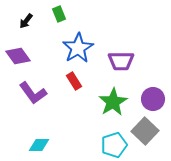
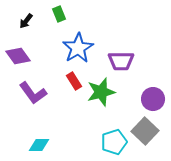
green star: moved 12 px left, 10 px up; rotated 16 degrees clockwise
cyan pentagon: moved 3 px up
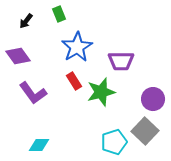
blue star: moved 1 px left, 1 px up
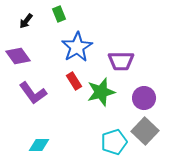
purple circle: moved 9 px left, 1 px up
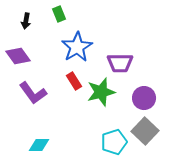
black arrow: rotated 28 degrees counterclockwise
purple trapezoid: moved 1 px left, 2 px down
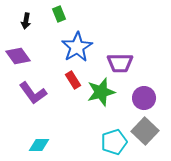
red rectangle: moved 1 px left, 1 px up
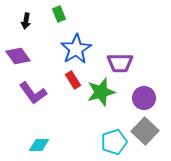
blue star: moved 1 px left, 2 px down
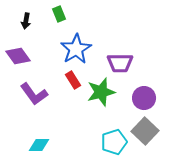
purple L-shape: moved 1 px right, 1 px down
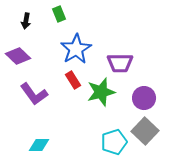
purple diamond: rotated 10 degrees counterclockwise
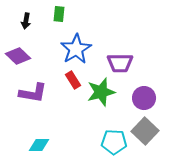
green rectangle: rotated 28 degrees clockwise
purple L-shape: moved 1 px left, 1 px up; rotated 44 degrees counterclockwise
cyan pentagon: rotated 20 degrees clockwise
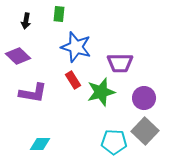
blue star: moved 2 px up; rotated 24 degrees counterclockwise
cyan diamond: moved 1 px right, 1 px up
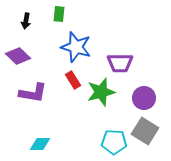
gray square: rotated 12 degrees counterclockwise
